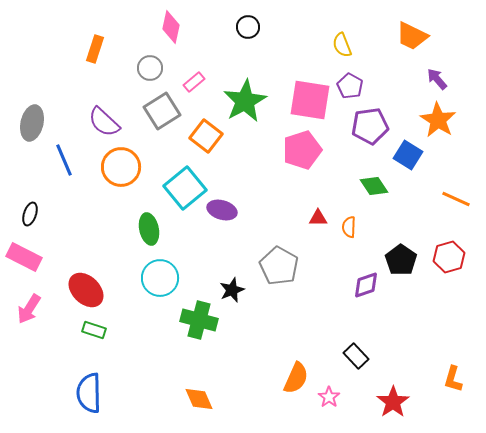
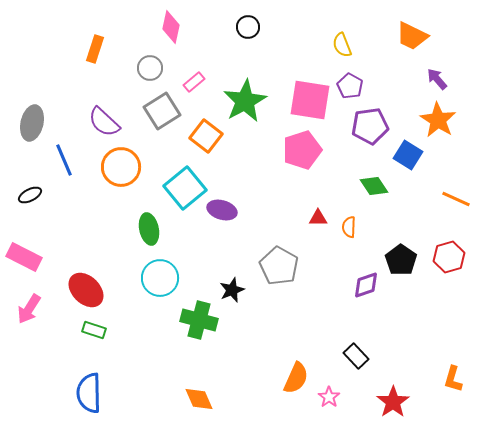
black ellipse at (30, 214): moved 19 px up; rotated 45 degrees clockwise
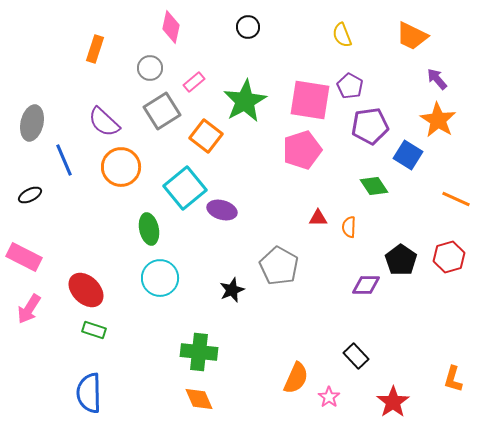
yellow semicircle at (342, 45): moved 10 px up
purple diamond at (366, 285): rotated 20 degrees clockwise
green cross at (199, 320): moved 32 px down; rotated 9 degrees counterclockwise
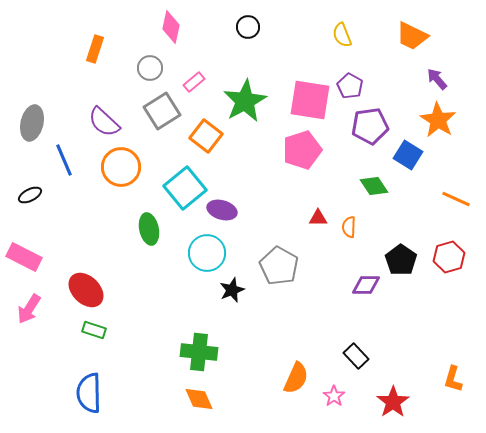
cyan circle at (160, 278): moved 47 px right, 25 px up
pink star at (329, 397): moved 5 px right, 1 px up
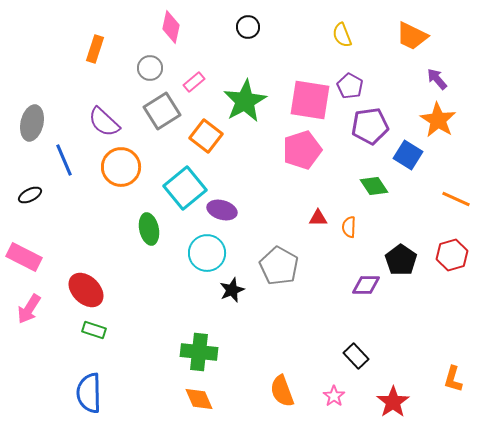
red hexagon at (449, 257): moved 3 px right, 2 px up
orange semicircle at (296, 378): moved 14 px left, 13 px down; rotated 136 degrees clockwise
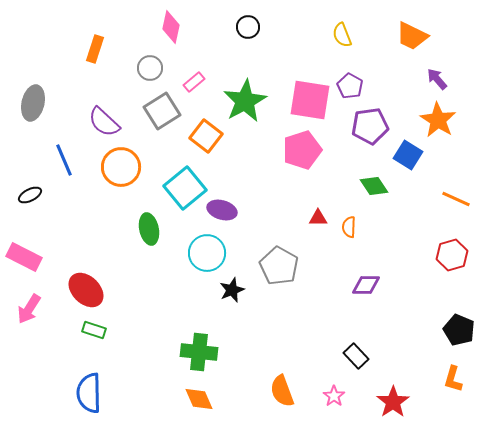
gray ellipse at (32, 123): moved 1 px right, 20 px up
black pentagon at (401, 260): moved 58 px right, 70 px down; rotated 12 degrees counterclockwise
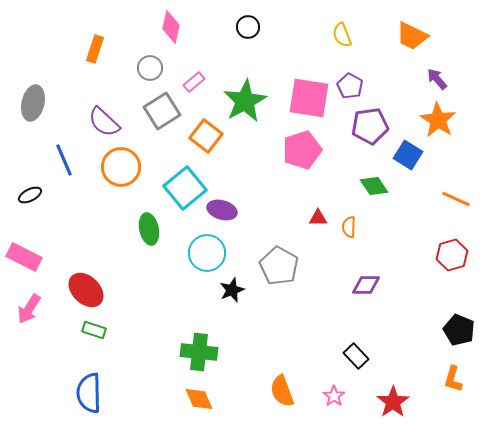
pink square at (310, 100): moved 1 px left, 2 px up
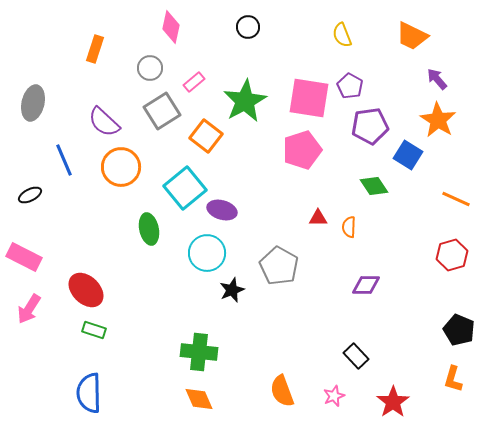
pink star at (334, 396): rotated 15 degrees clockwise
